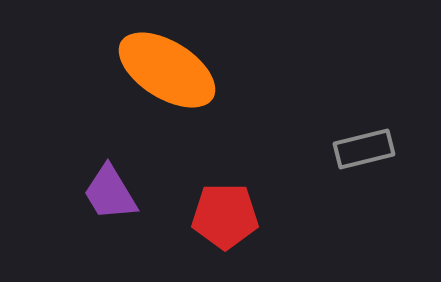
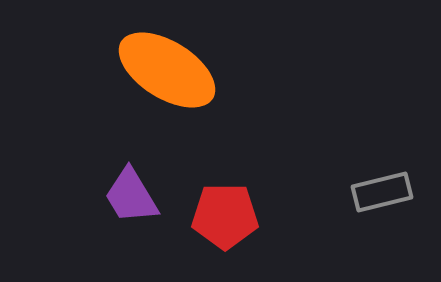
gray rectangle: moved 18 px right, 43 px down
purple trapezoid: moved 21 px right, 3 px down
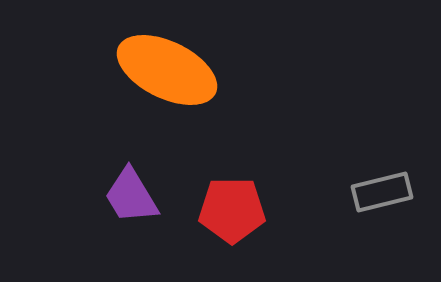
orange ellipse: rotated 6 degrees counterclockwise
red pentagon: moved 7 px right, 6 px up
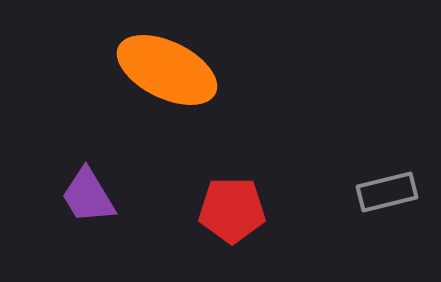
gray rectangle: moved 5 px right
purple trapezoid: moved 43 px left
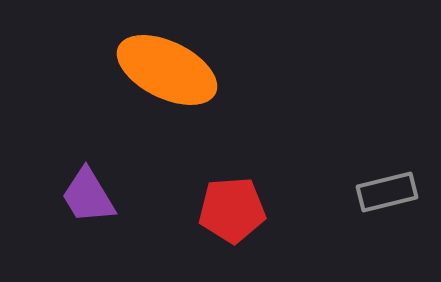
red pentagon: rotated 4 degrees counterclockwise
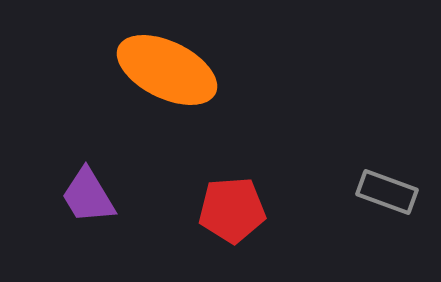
gray rectangle: rotated 34 degrees clockwise
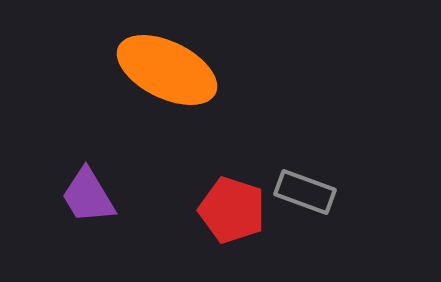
gray rectangle: moved 82 px left
red pentagon: rotated 22 degrees clockwise
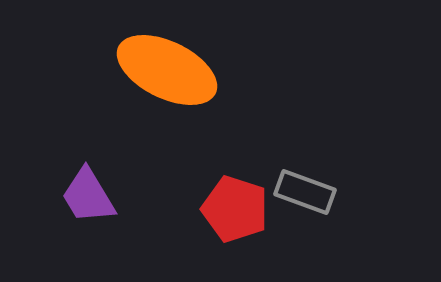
red pentagon: moved 3 px right, 1 px up
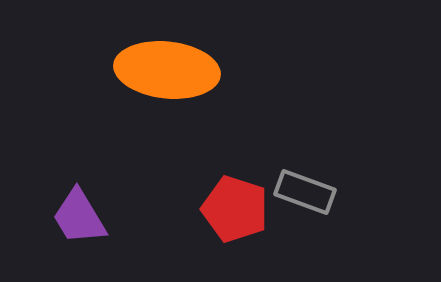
orange ellipse: rotated 20 degrees counterclockwise
purple trapezoid: moved 9 px left, 21 px down
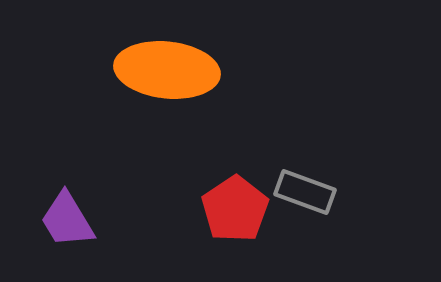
red pentagon: rotated 20 degrees clockwise
purple trapezoid: moved 12 px left, 3 px down
